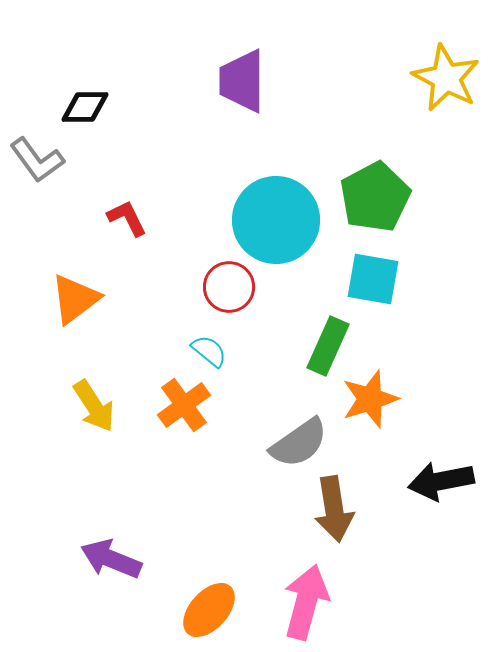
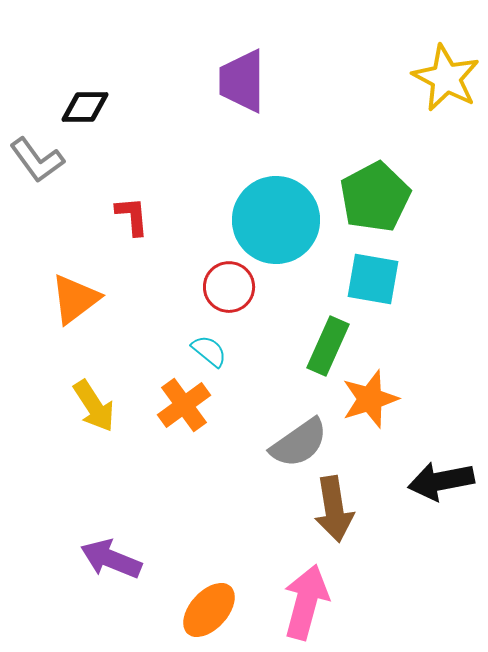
red L-shape: moved 5 px right, 2 px up; rotated 21 degrees clockwise
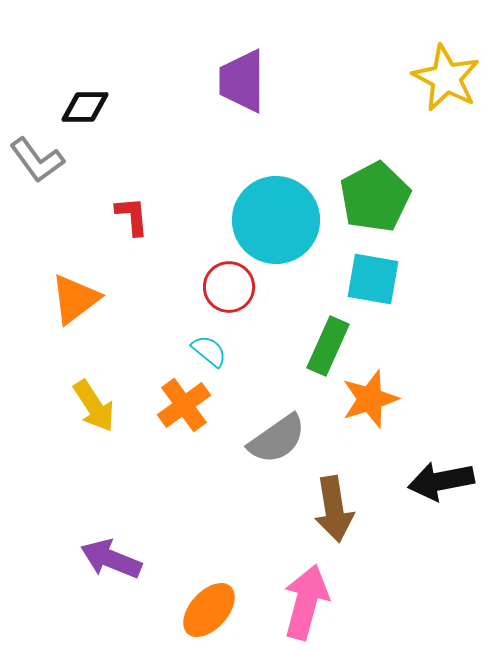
gray semicircle: moved 22 px left, 4 px up
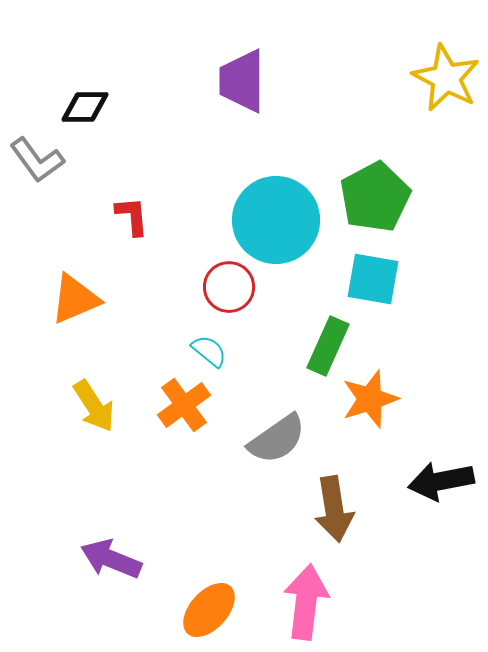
orange triangle: rotated 14 degrees clockwise
pink arrow: rotated 8 degrees counterclockwise
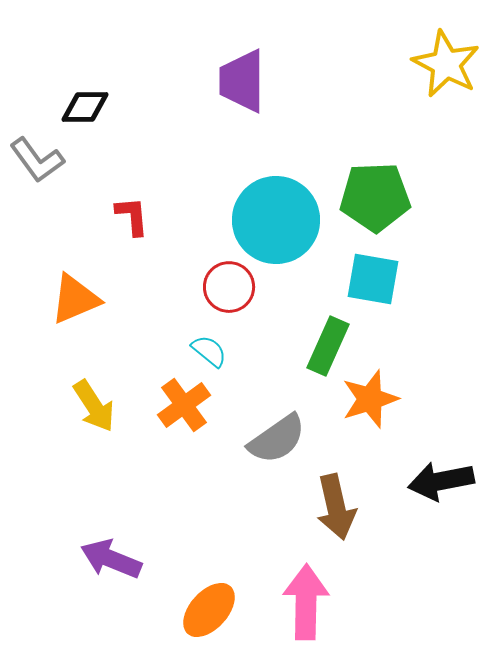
yellow star: moved 14 px up
green pentagon: rotated 26 degrees clockwise
brown arrow: moved 2 px right, 2 px up; rotated 4 degrees counterclockwise
pink arrow: rotated 6 degrees counterclockwise
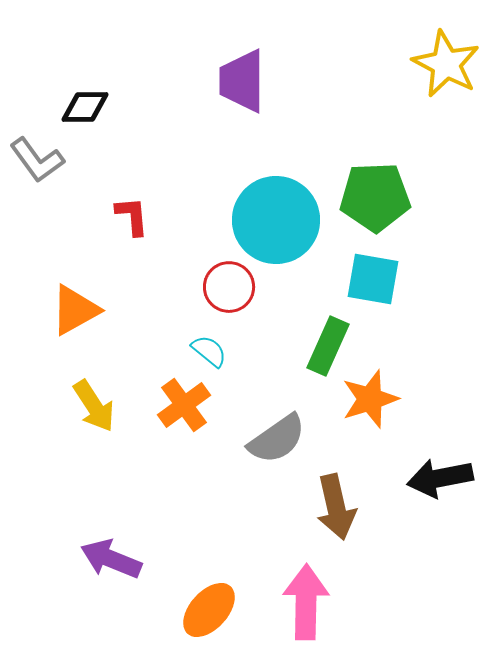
orange triangle: moved 11 px down; rotated 6 degrees counterclockwise
black arrow: moved 1 px left, 3 px up
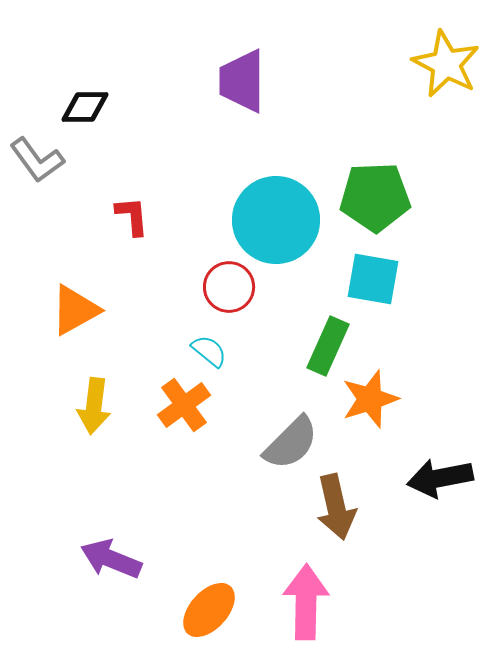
yellow arrow: rotated 40 degrees clockwise
gray semicircle: moved 14 px right, 4 px down; rotated 10 degrees counterclockwise
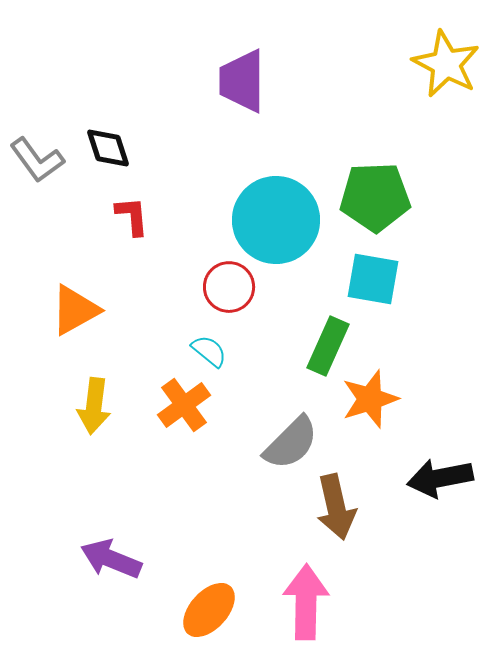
black diamond: moved 23 px right, 41 px down; rotated 72 degrees clockwise
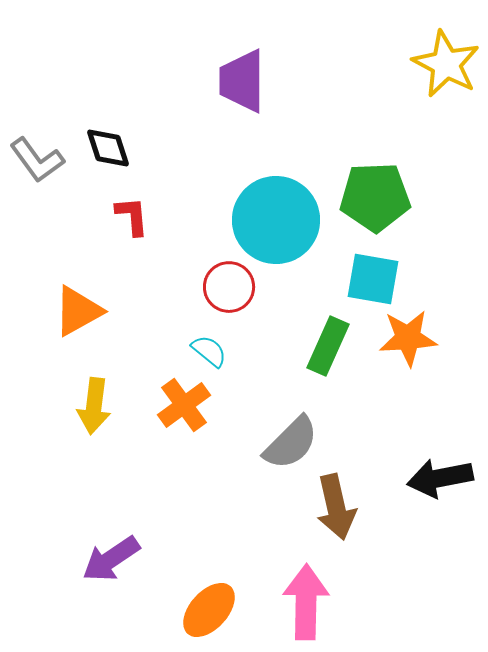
orange triangle: moved 3 px right, 1 px down
orange star: moved 38 px right, 61 px up; rotated 14 degrees clockwise
purple arrow: rotated 56 degrees counterclockwise
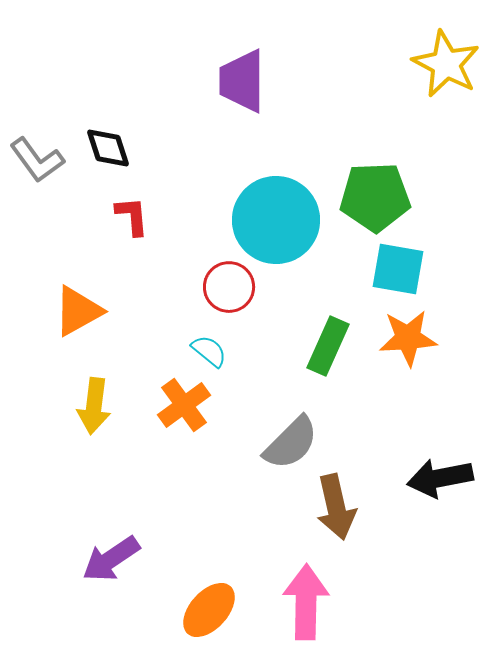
cyan square: moved 25 px right, 10 px up
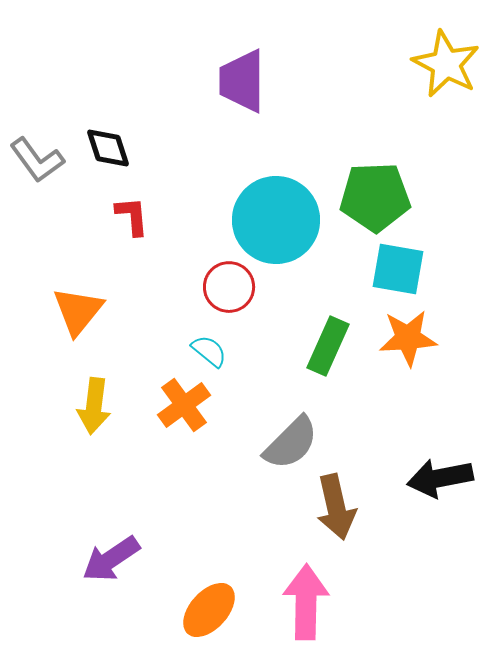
orange triangle: rotated 22 degrees counterclockwise
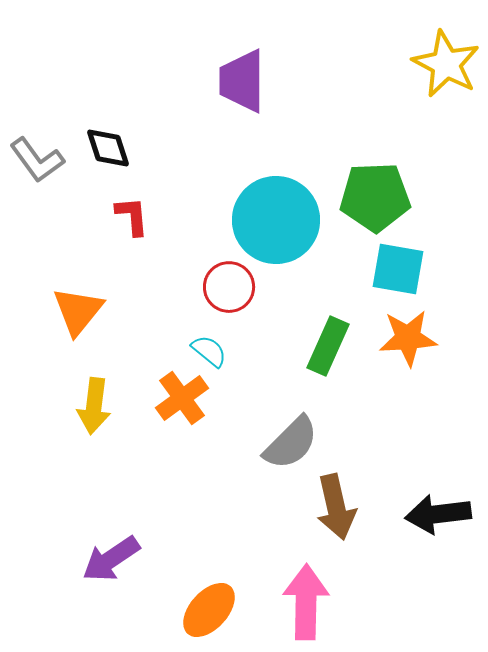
orange cross: moved 2 px left, 7 px up
black arrow: moved 2 px left, 36 px down; rotated 4 degrees clockwise
